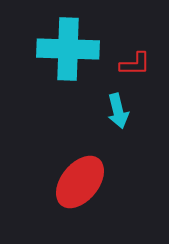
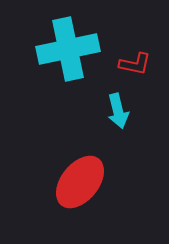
cyan cross: rotated 14 degrees counterclockwise
red L-shape: rotated 12 degrees clockwise
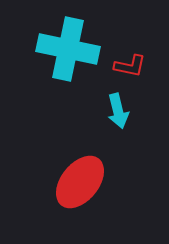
cyan cross: rotated 24 degrees clockwise
red L-shape: moved 5 px left, 2 px down
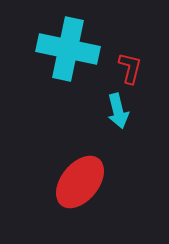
red L-shape: moved 2 px down; rotated 88 degrees counterclockwise
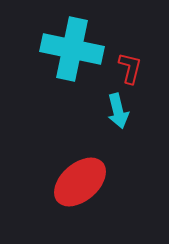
cyan cross: moved 4 px right
red ellipse: rotated 10 degrees clockwise
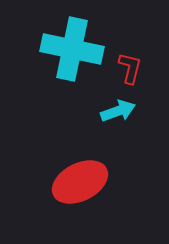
cyan arrow: rotated 96 degrees counterclockwise
red ellipse: rotated 14 degrees clockwise
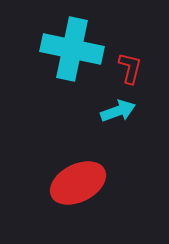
red ellipse: moved 2 px left, 1 px down
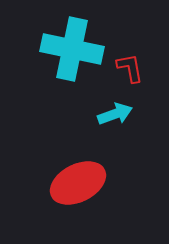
red L-shape: rotated 24 degrees counterclockwise
cyan arrow: moved 3 px left, 3 px down
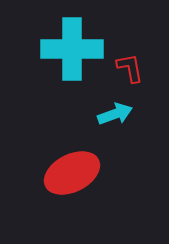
cyan cross: rotated 12 degrees counterclockwise
red ellipse: moved 6 px left, 10 px up
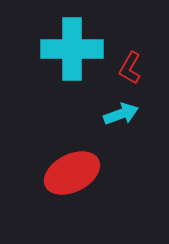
red L-shape: rotated 140 degrees counterclockwise
cyan arrow: moved 6 px right
